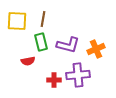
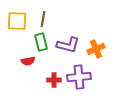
purple cross: moved 1 px right, 2 px down
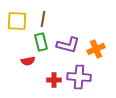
purple cross: rotated 10 degrees clockwise
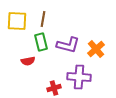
orange cross: rotated 18 degrees counterclockwise
red cross: moved 8 px down; rotated 16 degrees counterclockwise
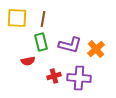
yellow square: moved 3 px up
purple L-shape: moved 2 px right
purple cross: moved 1 px down
red cross: moved 12 px up
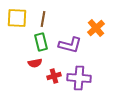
orange cross: moved 21 px up
red semicircle: moved 7 px right, 2 px down
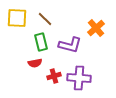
brown line: moved 2 px right; rotated 56 degrees counterclockwise
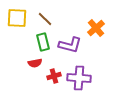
green rectangle: moved 2 px right
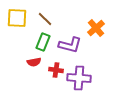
green rectangle: rotated 36 degrees clockwise
red semicircle: moved 1 px left, 1 px up
red cross: moved 2 px right, 6 px up; rotated 24 degrees clockwise
